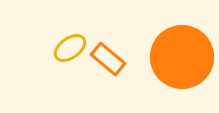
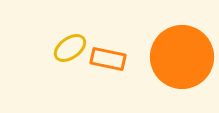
orange rectangle: rotated 28 degrees counterclockwise
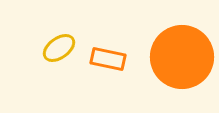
yellow ellipse: moved 11 px left
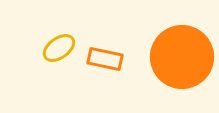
orange rectangle: moved 3 px left
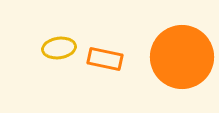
yellow ellipse: rotated 28 degrees clockwise
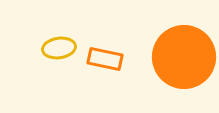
orange circle: moved 2 px right
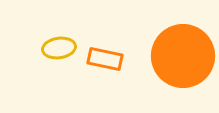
orange circle: moved 1 px left, 1 px up
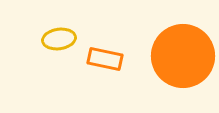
yellow ellipse: moved 9 px up
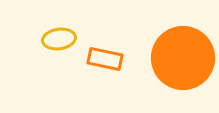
orange circle: moved 2 px down
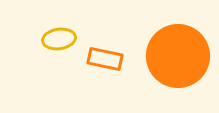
orange circle: moved 5 px left, 2 px up
